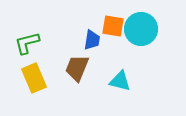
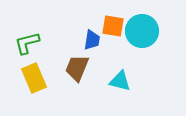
cyan circle: moved 1 px right, 2 px down
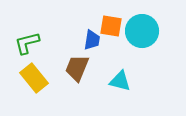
orange square: moved 2 px left
yellow rectangle: rotated 16 degrees counterclockwise
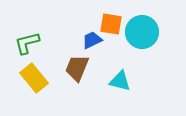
orange square: moved 2 px up
cyan circle: moved 1 px down
blue trapezoid: rotated 125 degrees counterclockwise
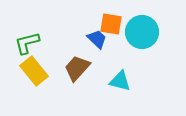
blue trapezoid: moved 5 px right, 1 px up; rotated 70 degrees clockwise
brown trapezoid: rotated 20 degrees clockwise
yellow rectangle: moved 7 px up
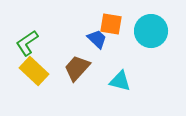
cyan circle: moved 9 px right, 1 px up
green L-shape: rotated 20 degrees counterclockwise
yellow rectangle: rotated 8 degrees counterclockwise
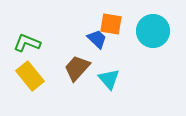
cyan circle: moved 2 px right
green L-shape: rotated 56 degrees clockwise
yellow rectangle: moved 4 px left, 5 px down; rotated 8 degrees clockwise
cyan triangle: moved 11 px left, 2 px up; rotated 35 degrees clockwise
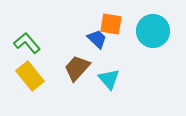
green L-shape: rotated 28 degrees clockwise
